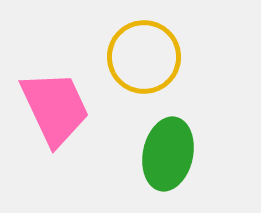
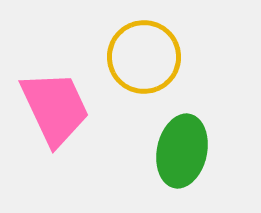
green ellipse: moved 14 px right, 3 px up
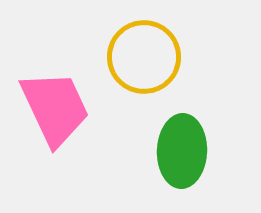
green ellipse: rotated 10 degrees counterclockwise
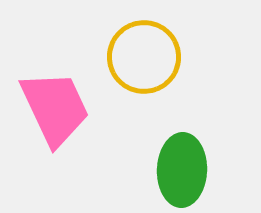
green ellipse: moved 19 px down
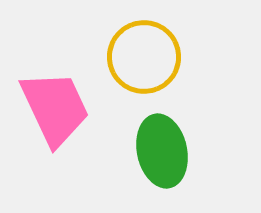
green ellipse: moved 20 px left, 19 px up; rotated 14 degrees counterclockwise
